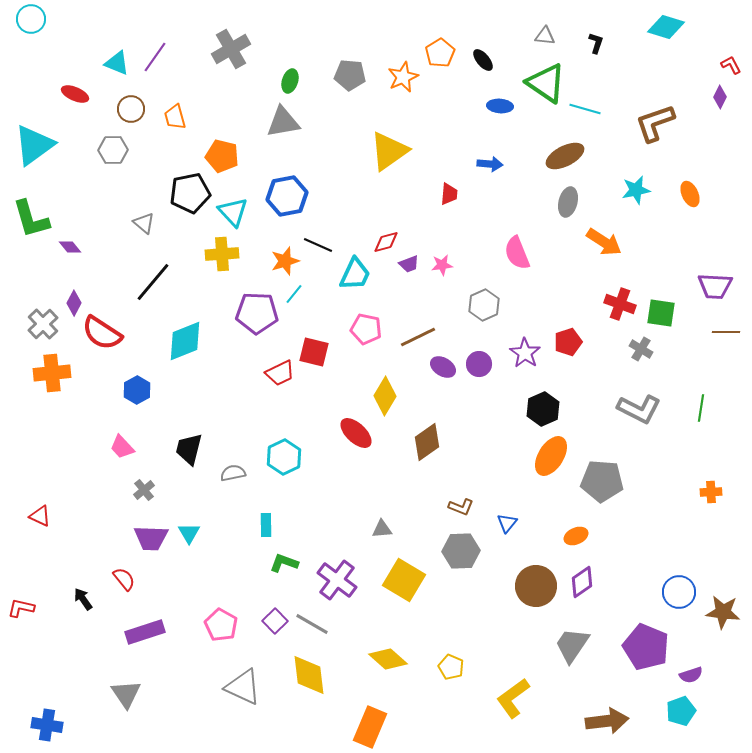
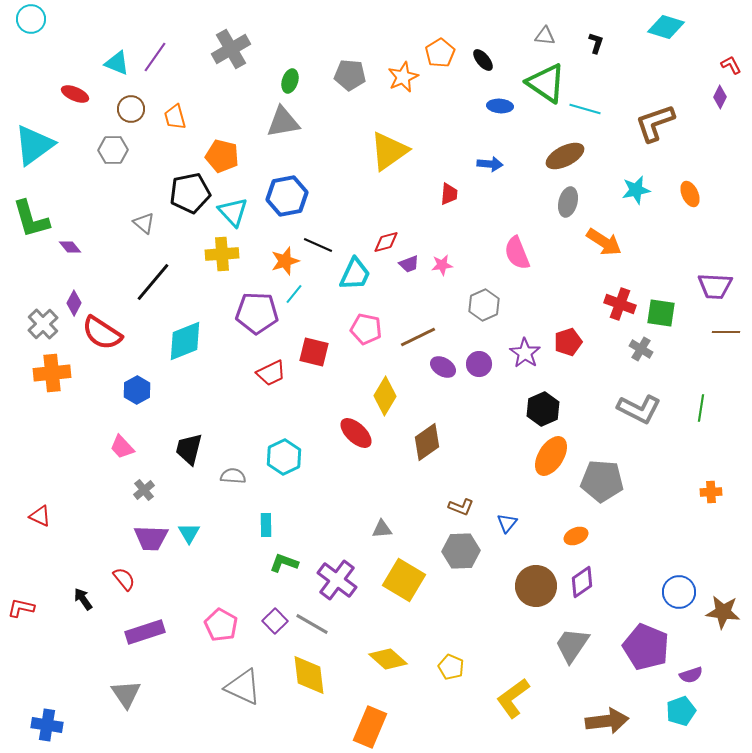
red trapezoid at (280, 373): moved 9 px left
gray semicircle at (233, 473): moved 3 px down; rotated 15 degrees clockwise
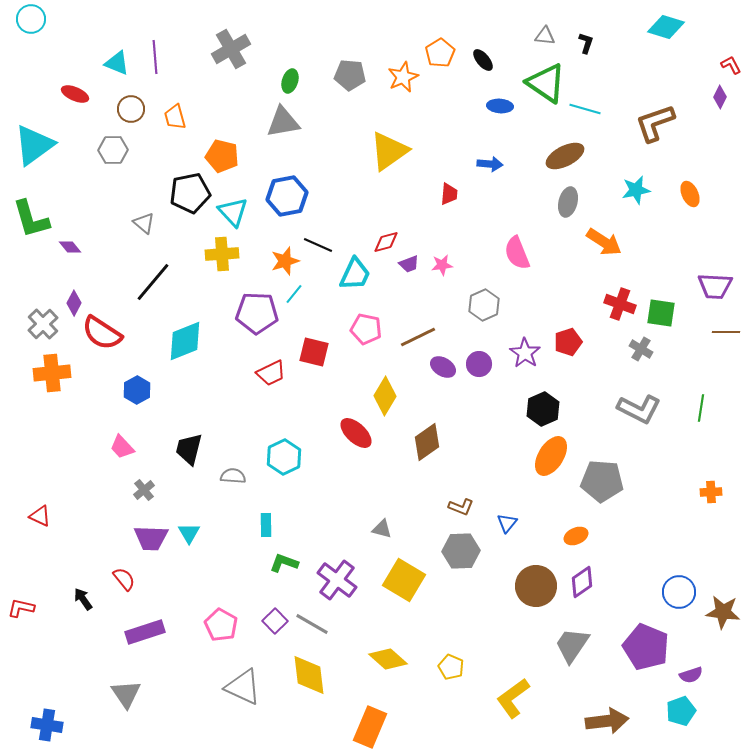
black L-shape at (596, 43): moved 10 px left
purple line at (155, 57): rotated 40 degrees counterclockwise
gray triangle at (382, 529): rotated 20 degrees clockwise
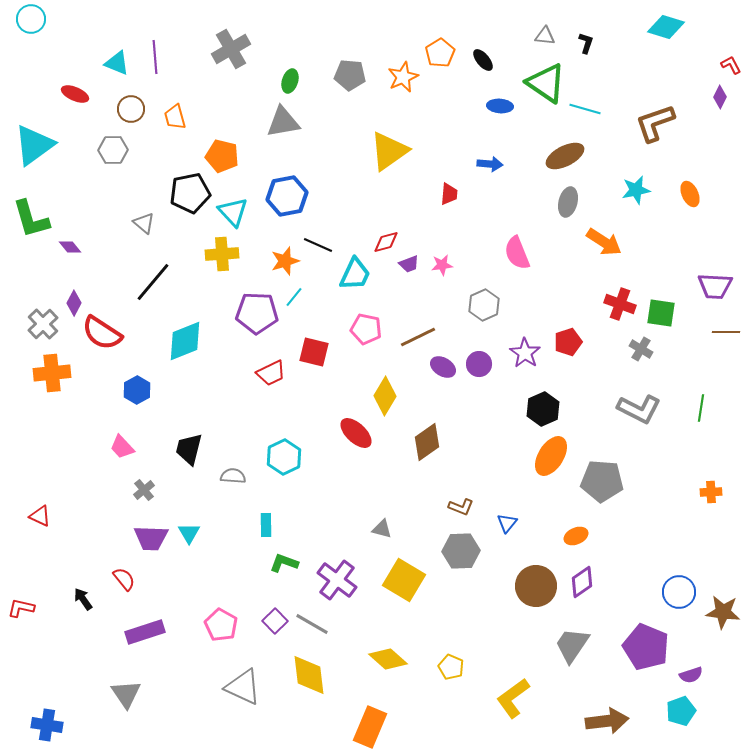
cyan line at (294, 294): moved 3 px down
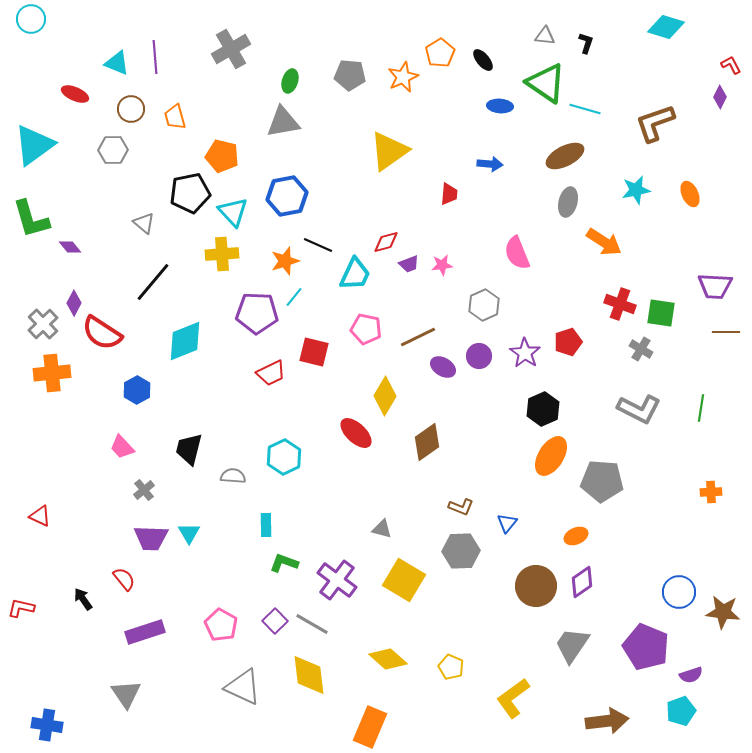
purple circle at (479, 364): moved 8 px up
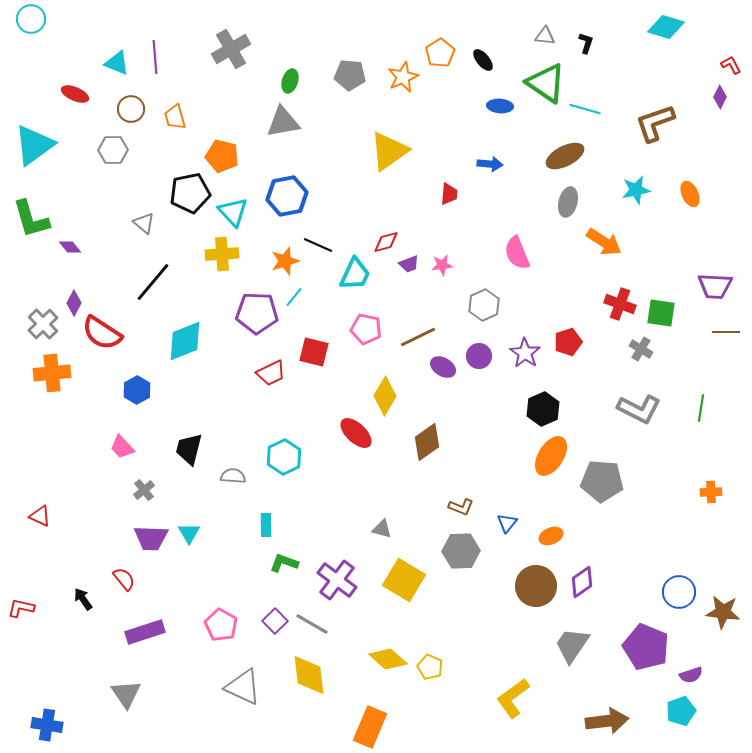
orange ellipse at (576, 536): moved 25 px left
yellow pentagon at (451, 667): moved 21 px left
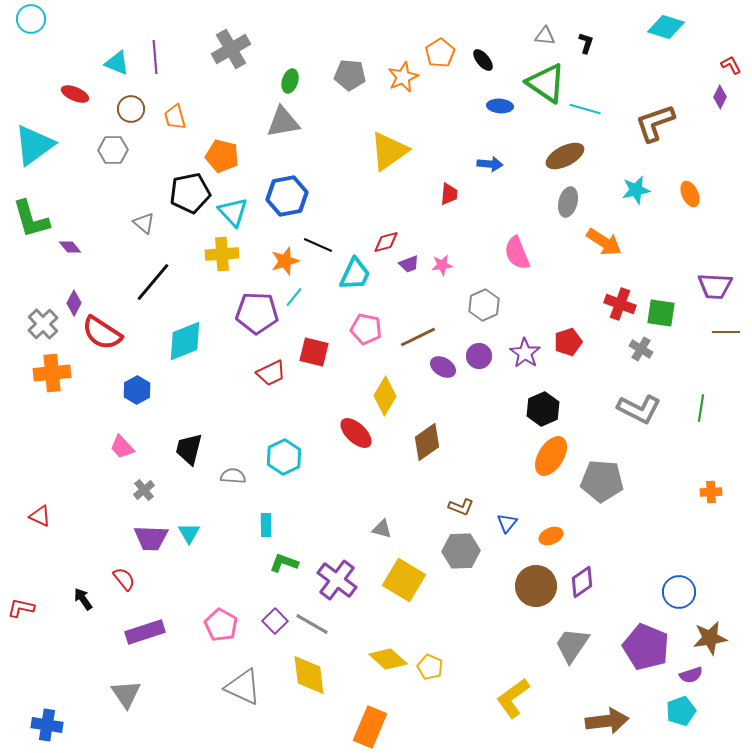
brown star at (723, 612): moved 13 px left, 26 px down; rotated 16 degrees counterclockwise
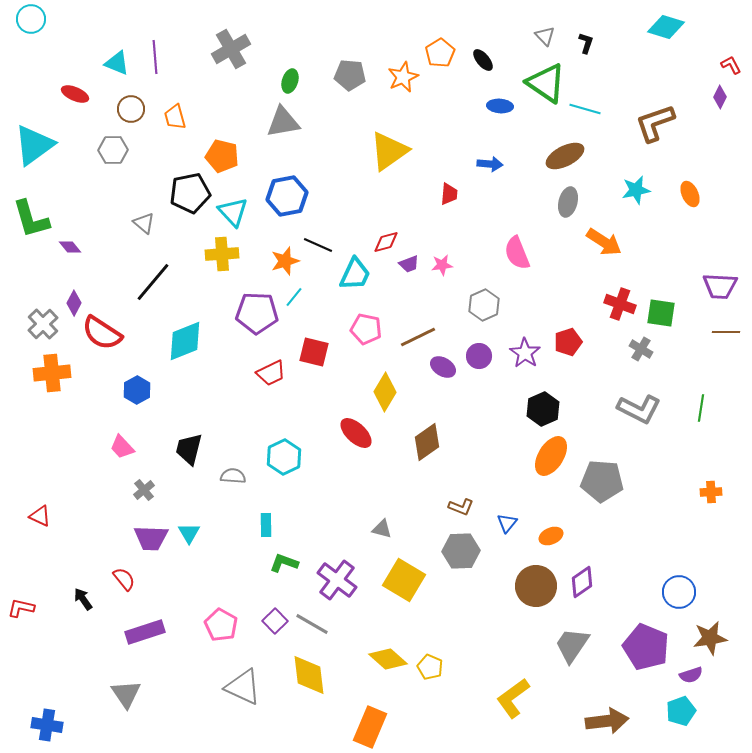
gray triangle at (545, 36): rotated 40 degrees clockwise
purple trapezoid at (715, 286): moved 5 px right
yellow diamond at (385, 396): moved 4 px up
